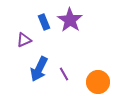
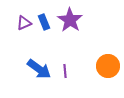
purple triangle: moved 17 px up
blue arrow: rotated 80 degrees counterclockwise
purple line: moved 1 px right, 3 px up; rotated 24 degrees clockwise
orange circle: moved 10 px right, 16 px up
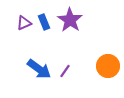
purple line: rotated 40 degrees clockwise
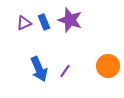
purple star: rotated 15 degrees counterclockwise
blue arrow: rotated 30 degrees clockwise
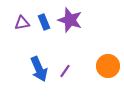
purple triangle: moved 2 px left; rotated 14 degrees clockwise
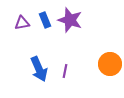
blue rectangle: moved 1 px right, 2 px up
orange circle: moved 2 px right, 2 px up
purple line: rotated 24 degrees counterclockwise
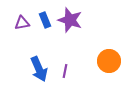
orange circle: moved 1 px left, 3 px up
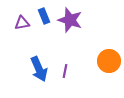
blue rectangle: moved 1 px left, 4 px up
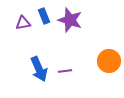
purple triangle: moved 1 px right
purple line: rotated 72 degrees clockwise
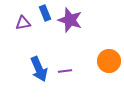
blue rectangle: moved 1 px right, 3 px up
